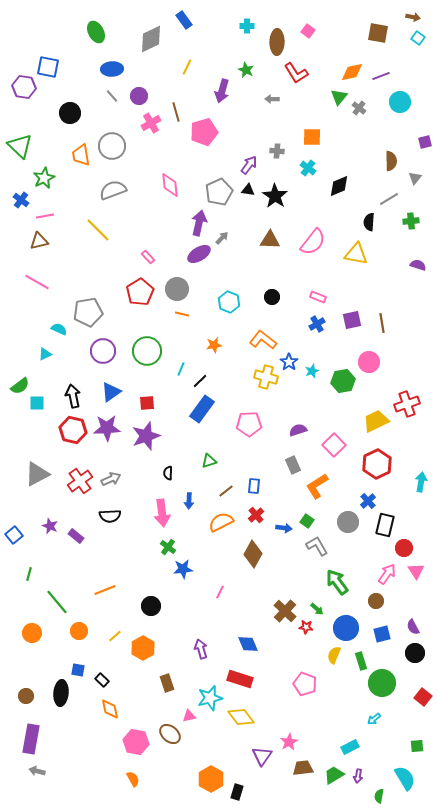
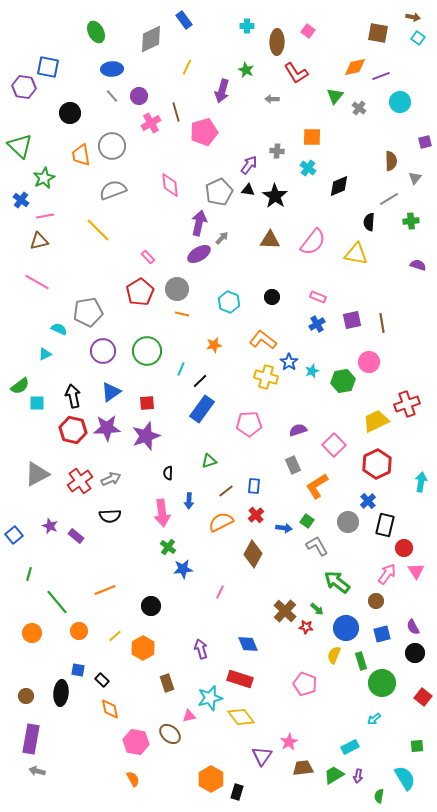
orange diamond at (352, 72): moved 3 px right, 5 px up
green triangle at (339, 97): moved 4 px left, 1 px up
green arrow at (337, 582): rotated 16 degrees counterclockwise
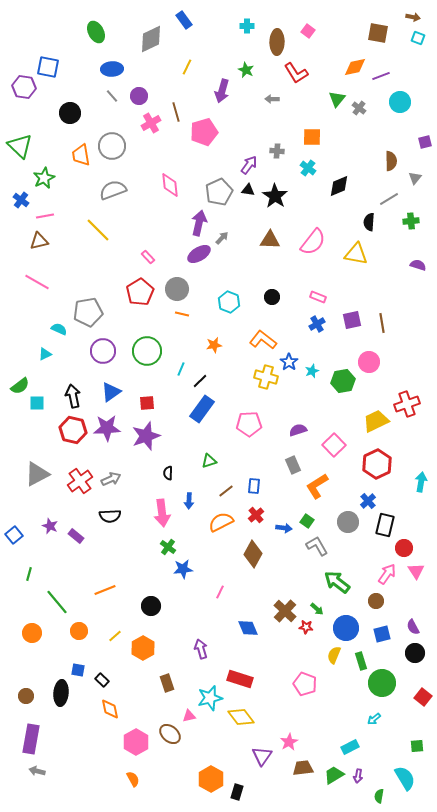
cyan square at (418, 38): rotated 16 degrees counterclockwise
green triangle at (335, 96): moved 2 px right, 3 px down
blue diamond at (248, 644): moved 16 px up
pink hexagon at (136, 742): rotated 20 degrees clockwise
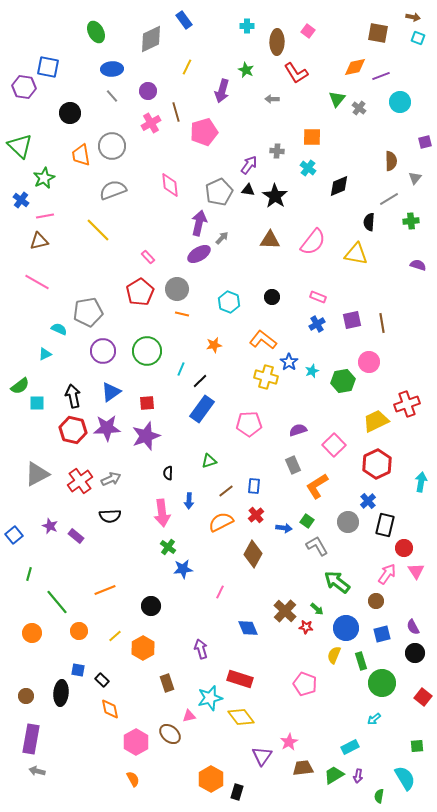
purple circle at (139, 96): moved 9 px right, 5 px up
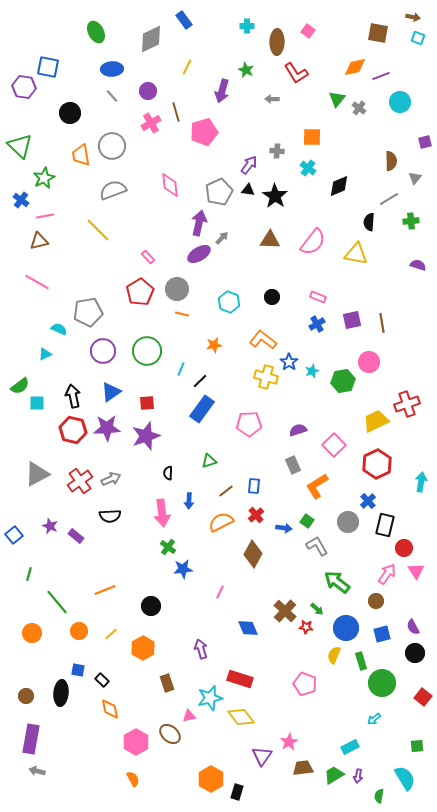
yellow line at (115, 636): moved 4 px left, 2 px up
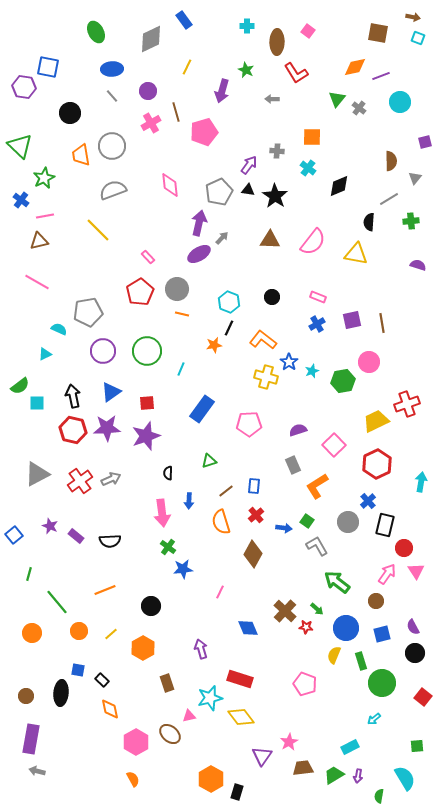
black line at (200, 381): moved 29 px right, 53 px up; rotated 21 degrees counterclockwise
black semicircle at (110, 516): moved 25 px down
orange semicircle at (221, 522): rotated 80 degrees counterclockwise
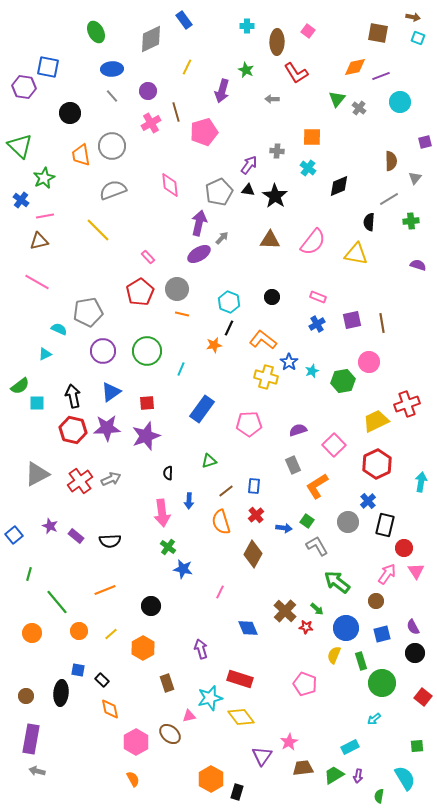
blue star at (183, 569): rotated 18 degrees clockwise
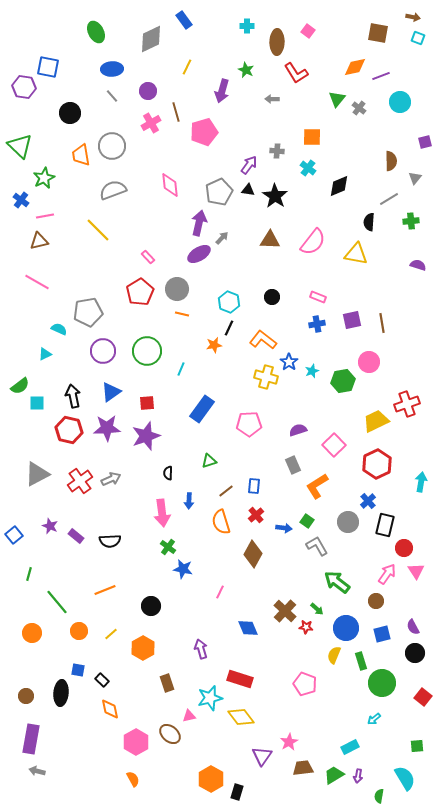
blue cross at (317, 324): rotated 21 degrees clockwise
red hexagon at (73, 430): moved 4 px left
